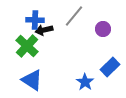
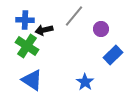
blue cross: moved 10 px left
purple circle: moved 2 px left
green cross: rotated 10 degrees counterclockwise
blue rectangle: moved 3 px right, 12 px up
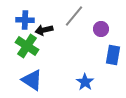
blue rectangle: rotated 36 degrees counterclockwise
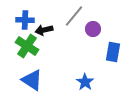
purple circle: moved 8 px left
blue rectangle: moved 3 px up
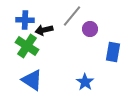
gray line: moved 2 px left
purple circle: moved 3 px left
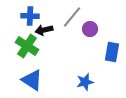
gray line: moved 1 px down
blue cross: moved 5 px right, 4 px up
blue rectangle: moved 1 px left
blue star: rotated 24 degrees clockwise
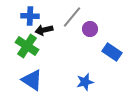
blue rectangle: rotated 66 degrees counterclockwise
